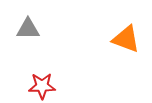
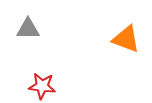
red star: rotated 8 degrees clockwise
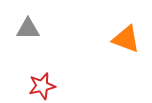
red star: rotated 20 degrees counterclockwise
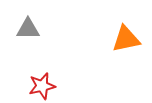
orange triangle: rotated 32 degrees counterclockwise
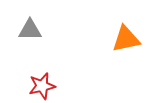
gray triangle: moved 2 px right, 1 px down
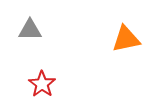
red star: moved 2 px up; rotated 24 degrees counterclockwise
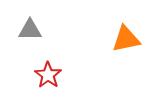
red star: moved 6 px right, 9 px up
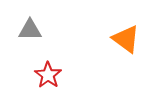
orange triangle: rotated 48 degrees clockwise
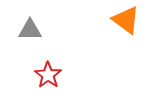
orange triangle: moved 19 px up
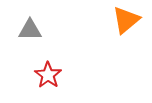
orange triangle: rotated 44 degrees clockwise
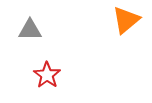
red star: moved 1 px left
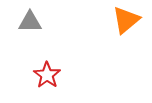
gray triangle: moved 8 px up
